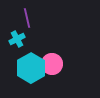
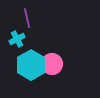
cyan hexagon: moved 3 px up
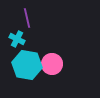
cyan cross: rotated 35 degrees counterclockwise
cyan hexagon: moved 4 px left; rotated 20 degrees counterclockwise
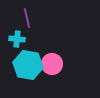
cyan cross: rotated 21 degrees counterclockwise
cyan hexagon: moved 1 px right
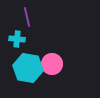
purple line: moved 1 px up
cyan hexagon: moved 3 px down
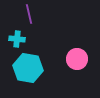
purple line: moved 2 px right, 3 px up
pink circle: moved 25 px right, 5 px up
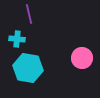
pink circle: moved 5 px right, 1 px up
